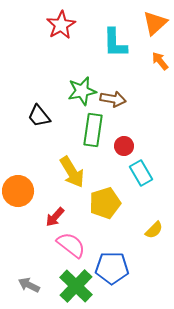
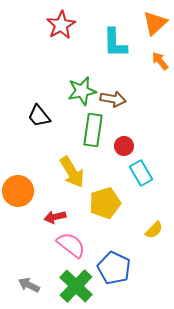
red arrow: rotated 35 degrees clockwise
blue pentagon: moved 2 px right; rotated 24 degrees clockwise
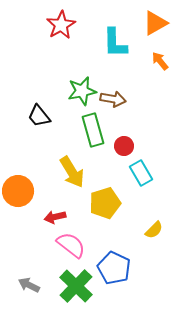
orange triangle: rotated 12 degrees clockwise
green rectangle: rotated 24 degrees counterclockwise
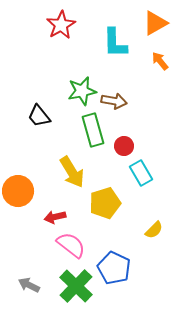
brown arrow: moved 1 px right, 2 px down
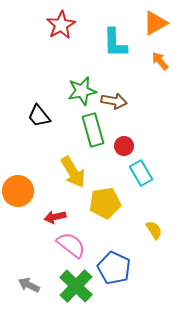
yellow arrow: moved 1 px right
yellow pentagon: rotated 8 degrees clockwise
yellow semicircle: rotated 78 degrees counterclockwise
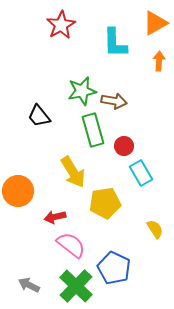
orange arrow: moved 1 px left; rotated 42 degrees clockwise
yellow semicircle: moved 1 px right, 1 px up
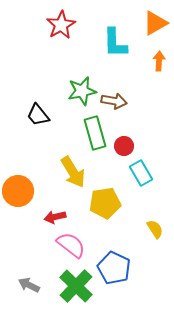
black trapezoid: moved 1 px left, 1 px up
green rectangle: moved 2 px right, 3 px down
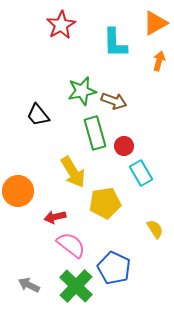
orange arrow: rotated 12 degrees clockwise
brown arrow: rotated 10 degrees clockwise
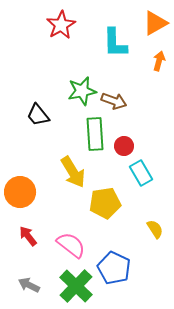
green rectangle: moved 1 px down; rotated 12 degrees clockwise
orange circle: moved 2 px right, 1 px down
red arrow: moved 27 px left, 19 px down; rotated 65 degrees clockwise
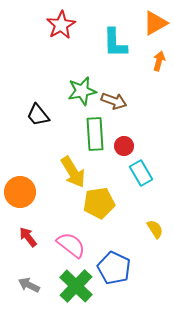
yellow pentagon: moved 6 px left
red arrow: moved 1 px down
